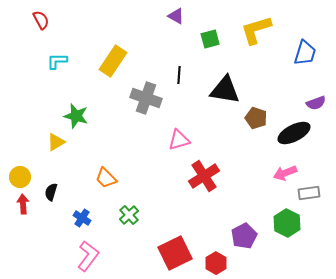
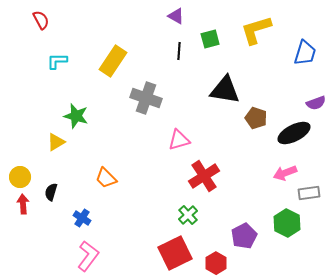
black line: moved 24 px up
green cross: moved 59 px right
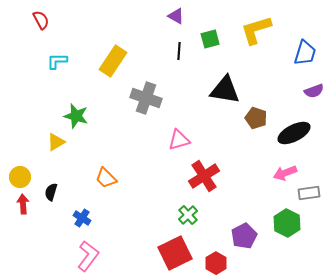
purple semicircle: moved 2 px left, 12 px up
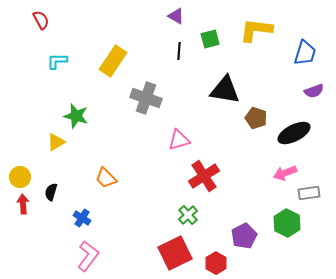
yellow L-shape: rotated 24 degrees clockwise
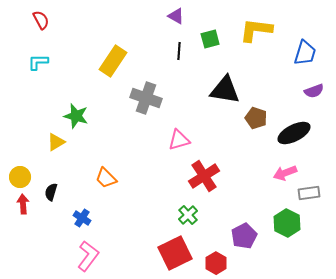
cyan L-shape: moved 19 px left, 1 px down
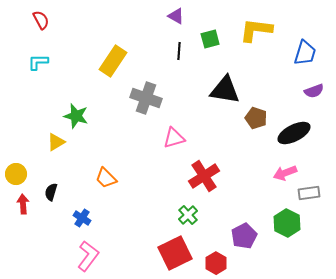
pink triangle: moved 5 px left, 2 px up
yellow circle: moved 4 px left, 3 px up
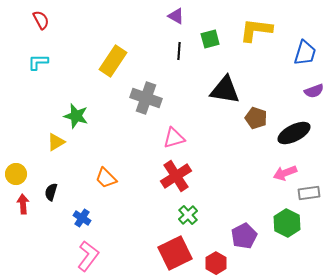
red cross: moved 28 px left
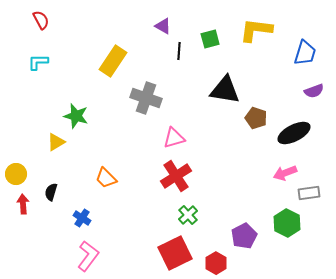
purple triangle: moved 13 px left, 10 px down
